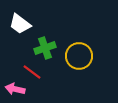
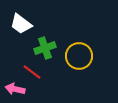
white trapezoid: moved 1 px right
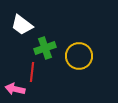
white trapezoid: moved 1 px right, 1 px down
red line: rotated 60 degrees clockwise
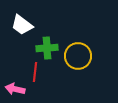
green cross: moved 2 px right; rotated 15 degrees clockwise
yellow circle: moved 1 px left
red line: moved 3 px right
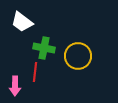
white trapezoid: moved 3 px up
green cross: moved 3 px left; rotated 15 degrees clockwise
pink arrow: moved 3 px up; rotated 102 degrees counterclockwise
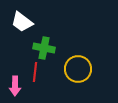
yellow circle: moved 13 px down
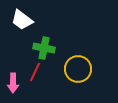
white trapezoid: moved 2 px up
red line: rotated 18 degrees clockwise
pink arrow: moved 2 px left, 3 px up
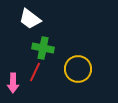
white trapezoid: moved 8 px right, 1 px up
green cross: moved 1 px left
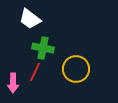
yellow circle: moved 2 px left
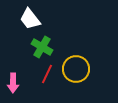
white trapezoid: rotated 15 degrees clockwise
green cross: moved 1 px left, 1 px up; rotated 20 degrees clockwise
red line: moved 12 px right, 2 px down
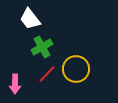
green cross: rotated 30 degrees clockwise
red line: rotated 18 degrees clockwise
pink arrow: moved 2 px right, 1 px down
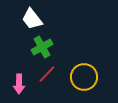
white trapezoid: moved 2 px right
yellow circle: moved 8 px right, 8 px down
pink arrow: moved 4 px right
